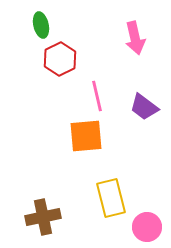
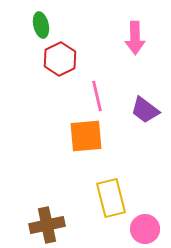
pink arrow: rotated 12 degrees clockwise
purple trapezoid: moved 1 px right, 3 px down
brown cross: moved 4 px right, 8 px down
pink circle: moved 2 px left, 2 px down
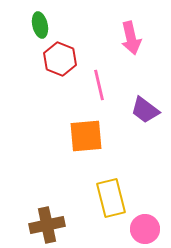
green ellipse: moved 1 px left
pink arrow: moved 4 px left; rotated 12 degrees counterclockwise
red hexagon: rotated 12 degrees counterclockwise
pink line: moved 2 px right, 11 px up
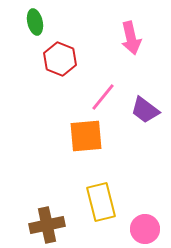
green ellipse: moved 5 px left, 3 px up
pink line: moved 4 px right, 12 px down; rotated 52 degrees clockwise
yellow rectangle: moved 10 px left, 4 px down
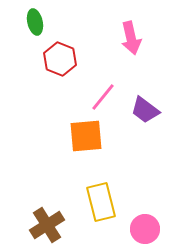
brown cross: rotated 20 degrees counterclockwise
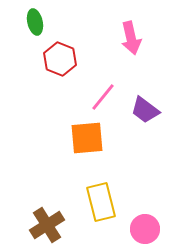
orange square: moved 1 px right, 2 px down
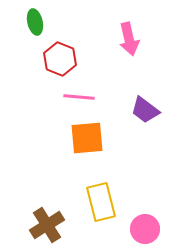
pink arrow: moved 2 px left, 1 px down
pink line: moved 24 px left; rotated 56 degrees clockwise
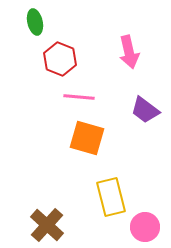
pink arrow: moved 13 px down
orange square: rotated 21 degrees clockwise
yellow rectangle: moved 10 px right, 5 px up
brown cross: rotated 16 degrees counterclockwise
pink circle: moved 2 px up
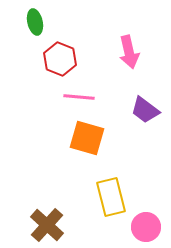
pink circle: moved 1 px right
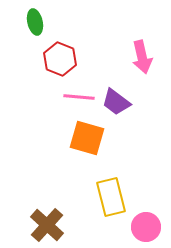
pink arrow: moved 13 px right, 5 px down
purple trapezoid: moved 29 px left, 8 px up
